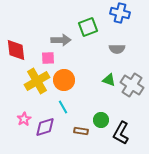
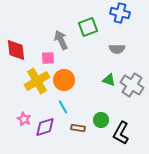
gray arrow: rotated 114 degrees counterclockwise
pink star: rotated 16 degrees counterclockwise
brown rectangle: moved 3 px left, 3 px up
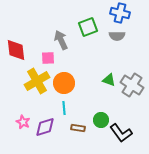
gray semicircle: moved 13 px up
orange circle: moved 3 px down
cyan line: moved 1 px right, 1 px down; rotated 24 degrees clockwise
pink star: moved 1 px left, 3 px down
black L-shape: rotated 65 degrees counterclockwise
